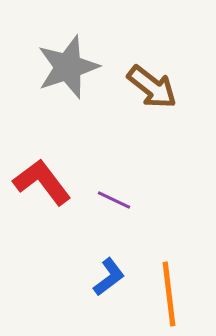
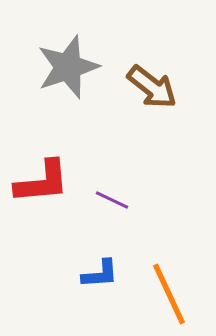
red L-shape: rotated 122 degrees clockwise
purple line: moved 2 px left
blue L-shape: moved 9 px left, 3 px up; rotated 33 degrees clockwise
orange line: rotated 18 degrees counterclockwise
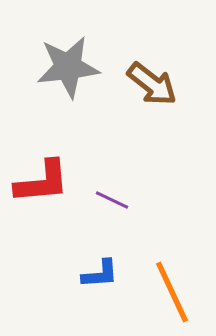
gray star: rotated 12 degrees clockwise
brown arrow: moved 3 px up
orange line: moved 3 px right, 2 px up
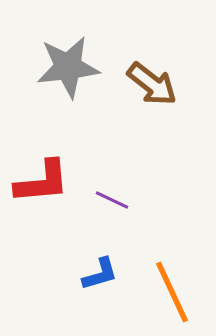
blue L-shape: rotated 12 degrees counterclockwise
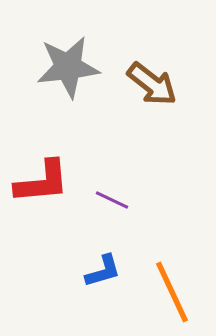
blue L-shape: moved 3 px right, 3 px up
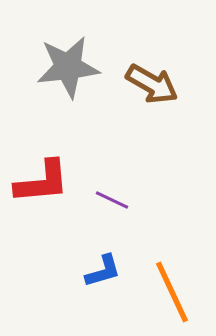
brown arrow: rotated 8 degrees counterclockwise
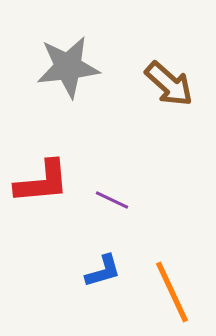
brown arrow: moved 17 px right; rotated 12 degrees clockwise
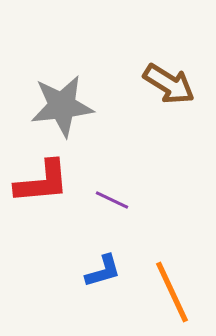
gray star: moved 6 px left, 39 px down
brown arrow: rotated 10 degrees counterclockwise
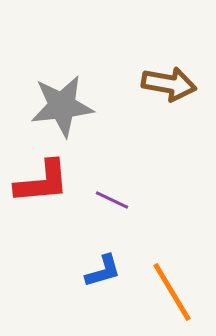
brown arrow: rotated 22 degrees counterclockwise
orange line: rotated 6 degrees counterclockwise
